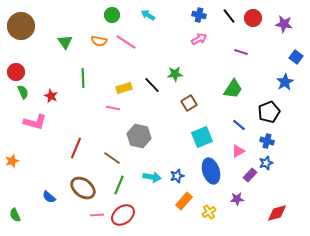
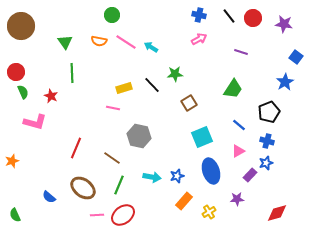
cyan arrow at (148, 15): moved 3 px right, 32 px down
green line at (83, 78): moved 11 px left, 5 px up
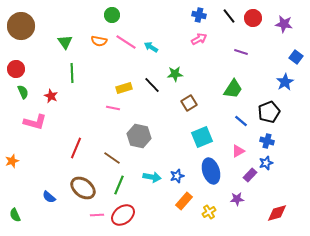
red circle at (16, 72): moved 3 px up
blue line at (239, 125): moved 2 px right, 4 px up
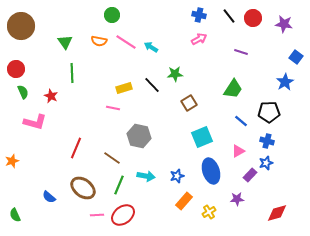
black pentagon at (269, 112): rotated 20 degrees clockwise
cyan arrow at (152, 177): moved 6 px left, 1 px up
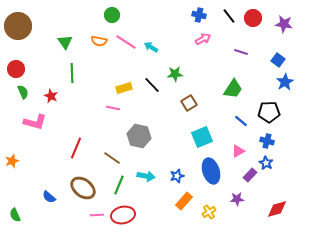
brown circle at (21, 26): moved 3 px left
pink arrow at (199, 39): moved 4 px right
blue square at (296, 57): moved 18 px left, 3 px down
blue star at (266, 163): rotated 24 degrees counterclockwise
red diamond at (277, 213): moved 4 px up
red ellipse at (123, 215): rotated 25 degrees clockwise
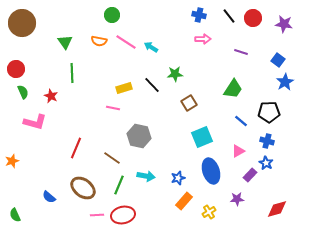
brown circle at (18, 26): moved 4 px right, 3 px up
pink arrow at (203, 39): rotated 28 degrees clockwise
blue star at (177, 176): moved 1 px right, 2 px down
